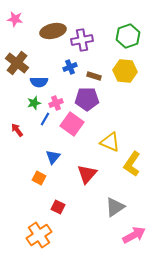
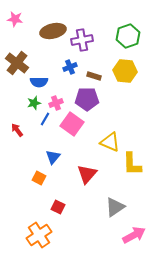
yellow L-shape: rotated 35 degrees counterclockwise
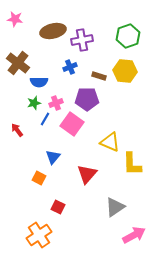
brown cross: moved 1 px right
brown rectangle: moved 5 px right
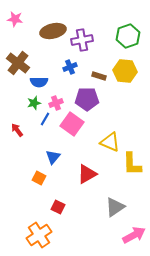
red triangle: rotated 20 degrees clockwise
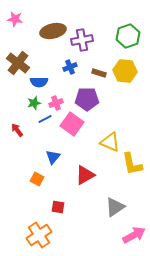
brown rectangle: moved 3 px up
blue line: rotated 32 degrees clockwise
yellow L-shape: rotated 10 degrees counterclockwise
red triangle: moved 2 px left, 1 px down
orange square: moved 2 px left, 1 px down
red square: rotated 16 degrees counterclockwise
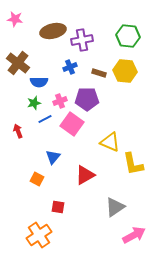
green hexagon: rotated 25 degrees clockwise
pink cross: moved 4 px right, 2 px up
red arrow: moved 1 px right, 1 px down; rotated 16 degrees clockwise
yellow L-shape: moved 1 px right
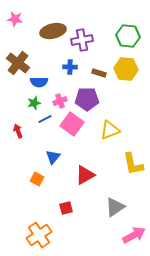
blue cross: rotated 24 degrees clockwise
yellow hexagon: moved 1 px right, 2 px up
yellow triangle: moved 12 px up; rotated 45 degrees counterclockwise
red square: moved 8 px right, 1 px down; rotated 24 degrees counterclockwise
